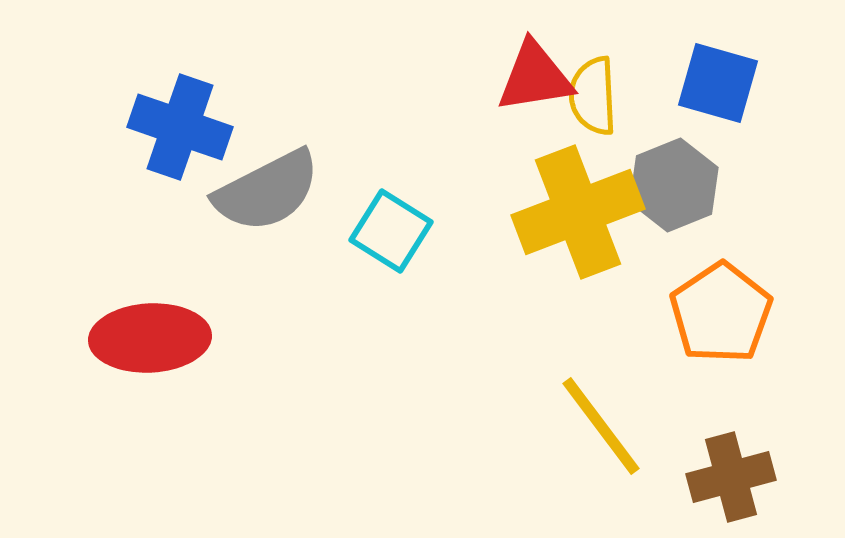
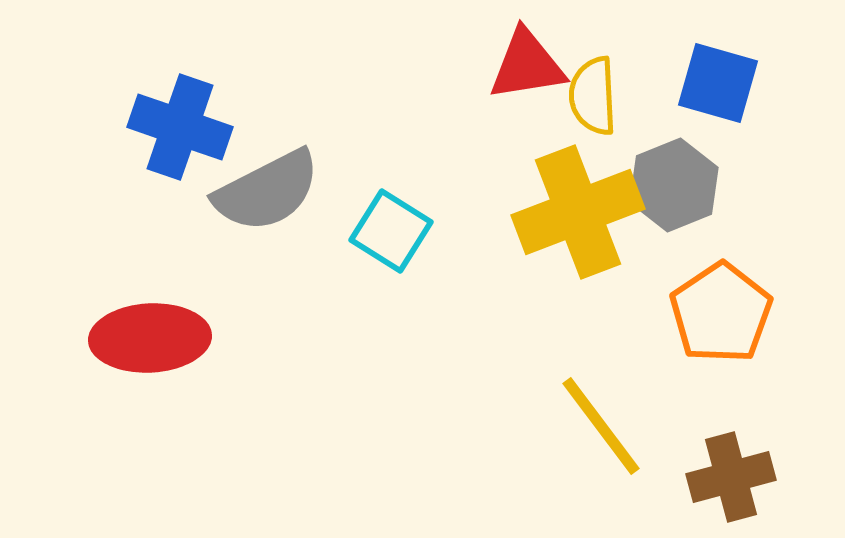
red triangle: moved 8 px left, 12 px up
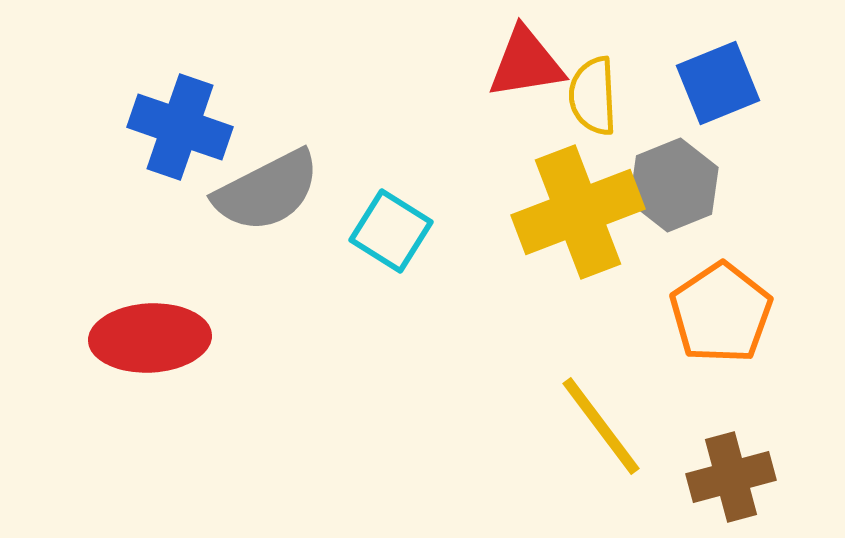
red triangle: moved 1 px left, 2 px up
blue square: rotated 38 degrees counterclockwise
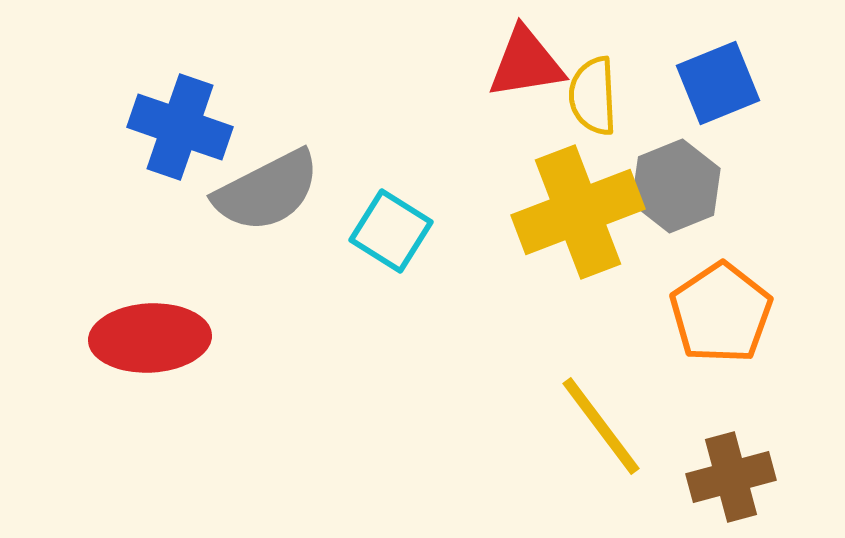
gray hexagon: moved 2 px right, 1 px down
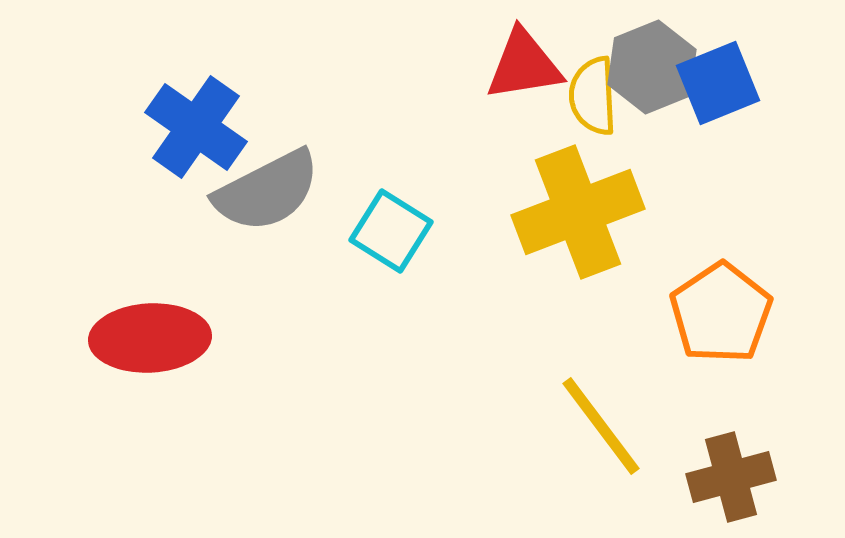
red triangle: moved 2 px left, 2 px down
blue cross: moved 16 px right; rotated 16 degrees clockwise
gray hexagon: moved 24 px left, 119 px up
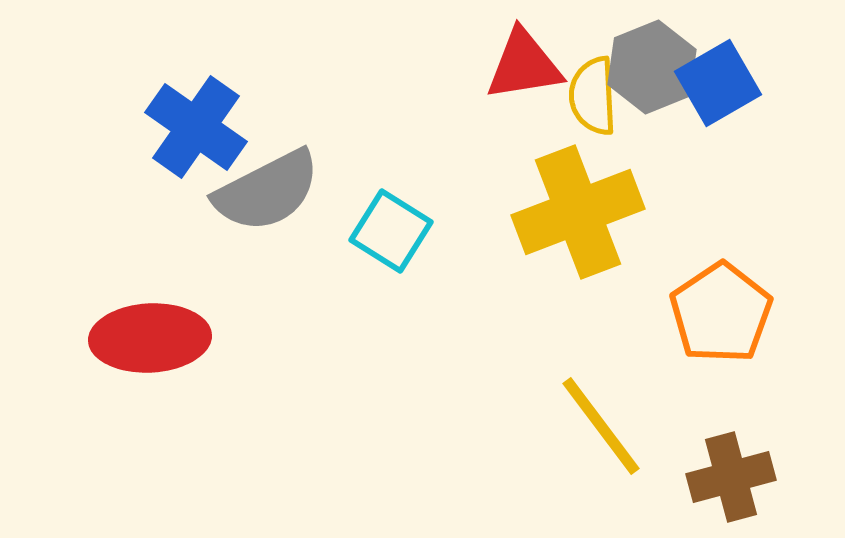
blue square: rotated 8 degrees counterclockwise
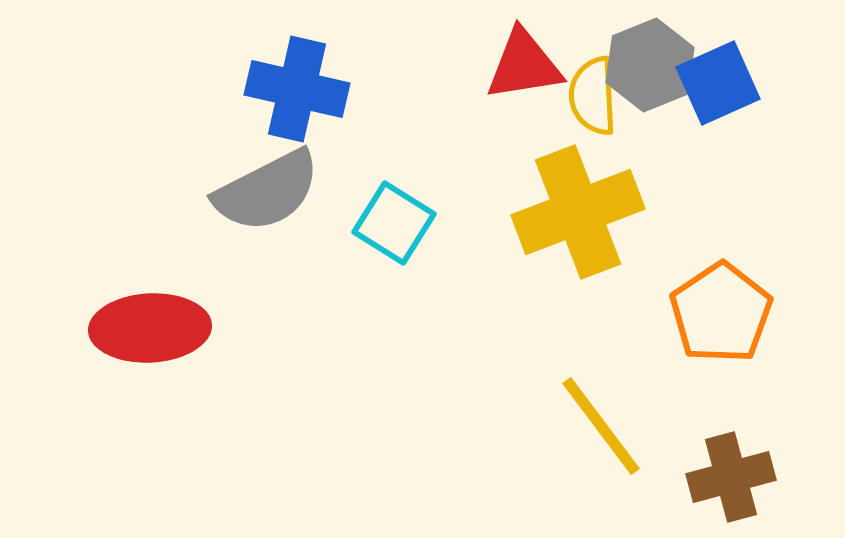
gray hexagon: moved 2 px left, 2 px up
blue square: rotated 6 degrees clockwise
blue cross: moved 101 px right, 38 px up; rotated 22 degrees counterclockwise
cyan square: moved 3 px right, 8 px up
red ellipse: moved 10 px up
